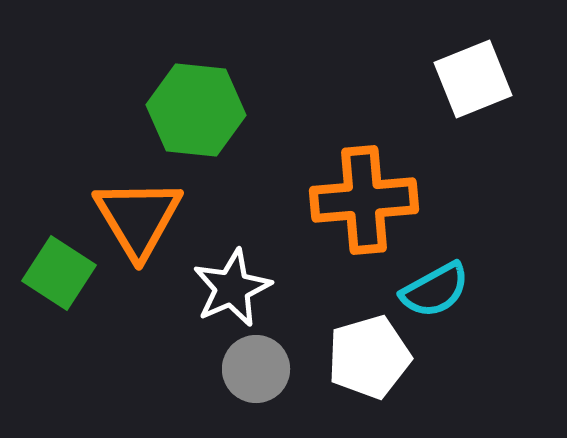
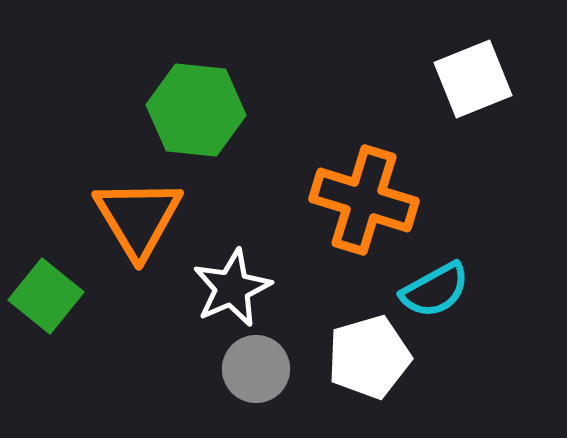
orange cross: rotated 22 degrees clockwise
green square: moved 13 px left, 23 px down; rotated 6 degrees clockwise
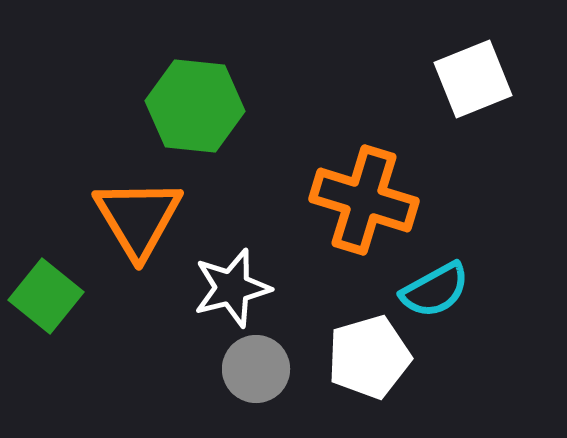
green hexagon: moved 1 px left, 4 px up
white star: rotated 10 degrees clockwise
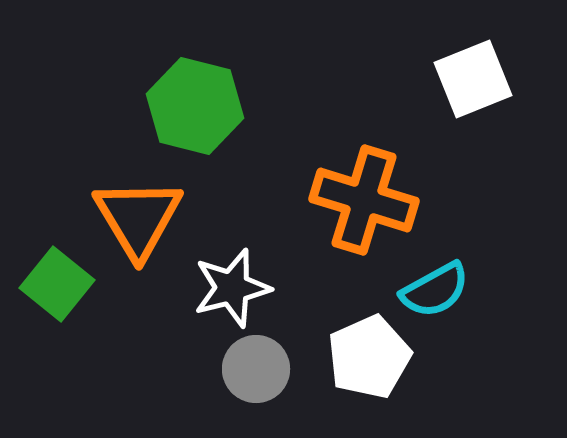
green hexagon: rotated 8 degrees clockwise
green square: moved 11 px right, 12 px up
white pentagon: rotated 8 degrees counterclockwise
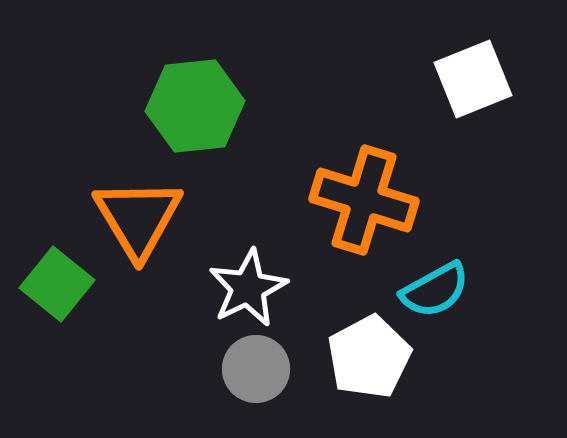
green hexagon: rotated 20 degrees counterclockwise
white star: moved 16 px right; rotated 12 degrees counterclockwise
white pentagon: rotated 4 degrees counterclockwise
